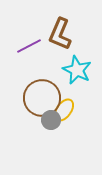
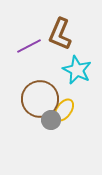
brown circle: moved 2 px left, 1 px down
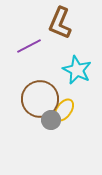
brown L-shape: moved 11 px up
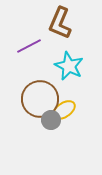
cyan star: moved 8 px left, 4 px up
yellow ellipse: rotated 20 degrees clockwise
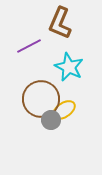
cyan star: moved 1 px down
brown circle: moved 1 px right
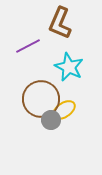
purple line: moved 1 px left
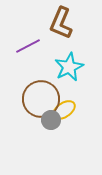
brown L-shape: moved 1 px right
cyan star: rotated 20 degrees clockwise
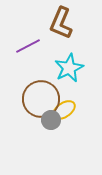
cyan star: moved 1 px down
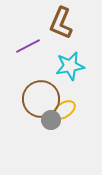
cyan star: moved 1 px right, 2 px up; rotated 16 degrees clockwise
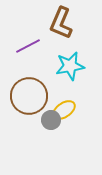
brown circle: moved 12 px left, 3 px up
